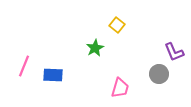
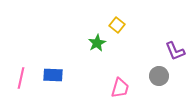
green star: moved 2 px right, 5 px up
purple L-shape: moved 1 px right, 1 px up
pink line: moved 3 px left, 12 px down; rotated 10 degrees counterclockwise
gray circle: moved 2 px down
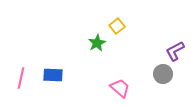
yellow square: moved 1 px down; rotated 14 degrees clockwise
purple L-shape: rotated 85 degrees clockwise
gray circle: moved 4 px right, 2 px up
pink trapezoid: rotated 65 degrees counterclockwise
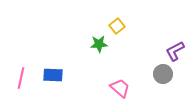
green star: moved 2 px right, 1 px down; rotated 24 degrees clockwise
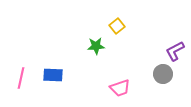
green star: moved 3 px left, 2 px down
pink trapezoid: rotated 120 degrees clockwise
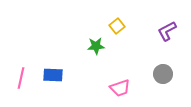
purple L-shape: moved 8 px left, 20 px up
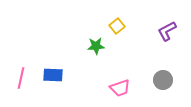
gray circle: moved 6 px down
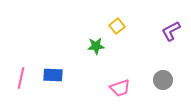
purple L-shape: moved 4 px right
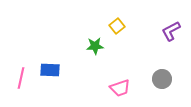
green star: moved 1 px left
blue rectangle: moved 3 px left, 5 px up
gray circle: moved 1 px left, 1 px up
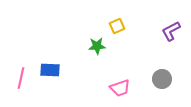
yellow square: rotated 14 degrees clockwise
green star: moved 2 px right
